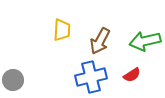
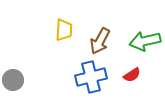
yellow trapezoid: moved 2 px right
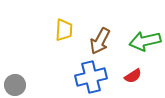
red semicircle: moved 1 px right, 1 px down
gray circle: moved 2 px right, 5 px down
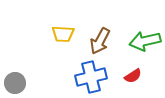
yellow trapezoid: moved 1 px left, 4 px down; rotated 90 degrees clockwise
gray circle: moved 2 px up
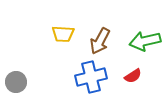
gray circle: moved 1 px right, 1 px up
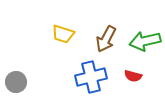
yellow trapezoid: rotated 15 degrees clockwise
brown arrow: moved 6 px right, 2 px up
red semicircle: rotated 48 degrees clockwise
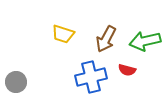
red semicircle: moved 6 px left, 6 px up
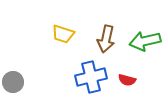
brown arrow: rotated 16 degrees counterclockwise
red semicircle: moved 10 px down
gray circle: moved 3 px left
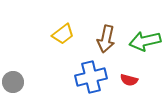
yellow trapezoid: rotated 55 degrees counterclockwise
red semicircle: moved 2 px right
